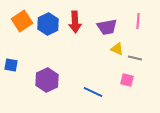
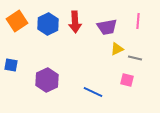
orange square: moved 5 px left
yellow triangle: rotated 48 degrees counterclockwise
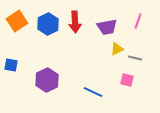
pink line: rotated 14 degrees clockwise
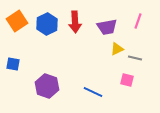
blue hexagon: moved 1 px left
blue square: moved 2 px right, 1 px up
purple hexagon: moved 6 px down; rotated 15 degrees counterclockwise
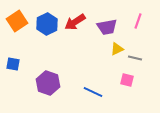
red arrow: rotated 60 degrees clockwise
purple hexagon: moved 1 px right, 3 px up
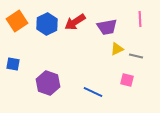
pink line: moved 2 px right, 2 px up; rotated 21 degrees counterclockwise
gray line: moved 1 px right, 2 px up
